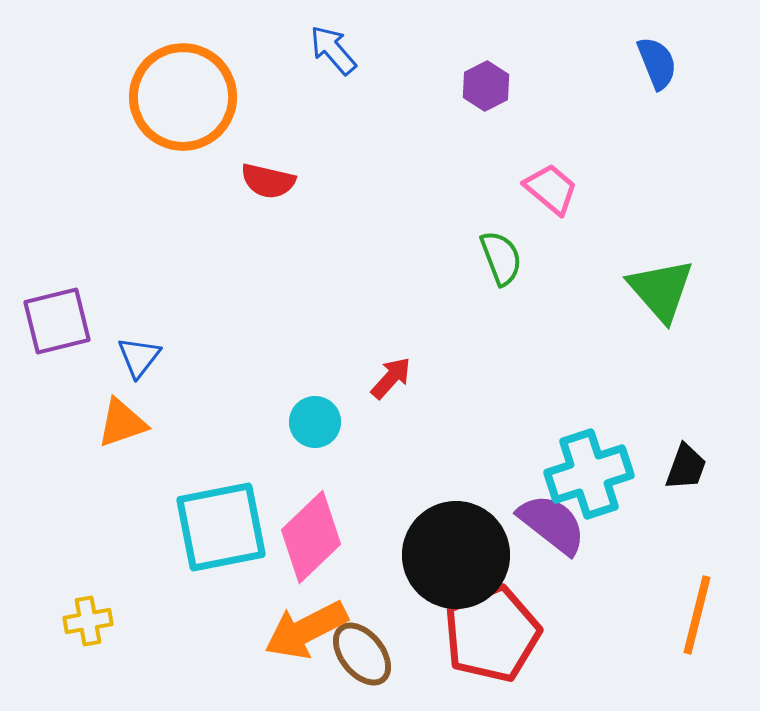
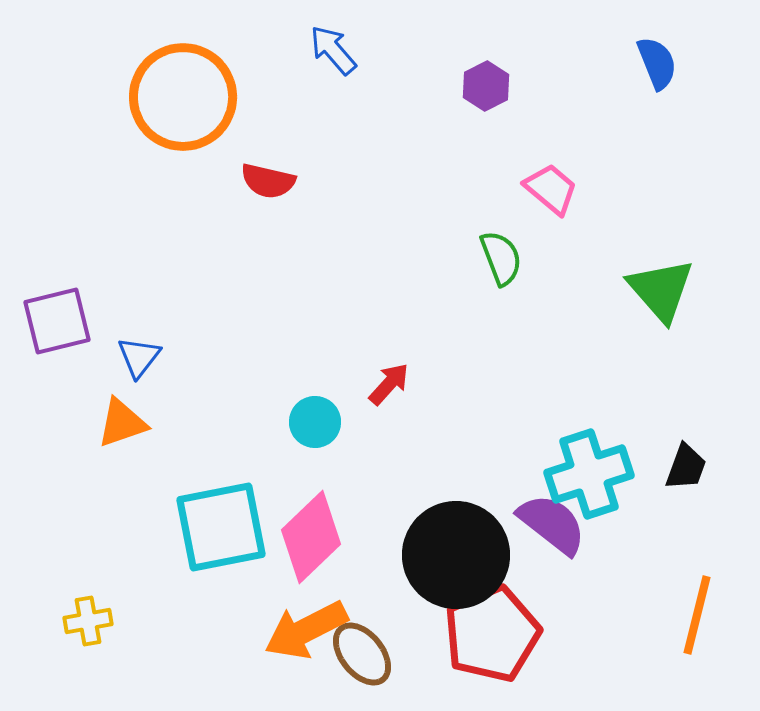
red arrow: moved 2 px left, 6 px down
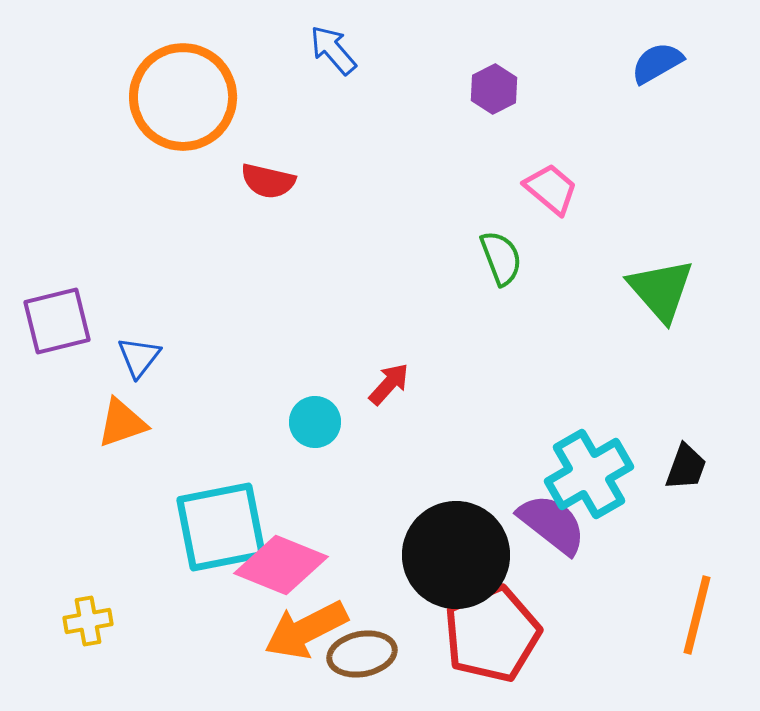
blue semicircle: rotated 98 degrees counterclockwise
purple hexagon: moved 8 px right, 3 px down
cyan cross: rotated 12 degrees counterclockwise
pink diamond: moved 30 px left, 28 px down; rotated 66 degrees clockwise
brown ellipse: rotated 62 degrees counterclockwise
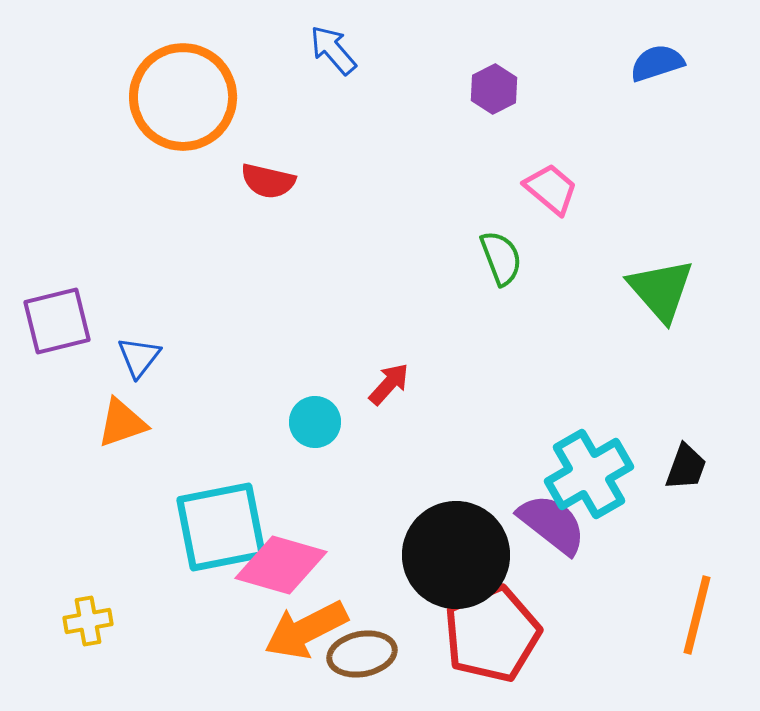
blue semicircle: rotated 12 degrees clockwise
pink diamond: rotated 6 degrees counterclockwise
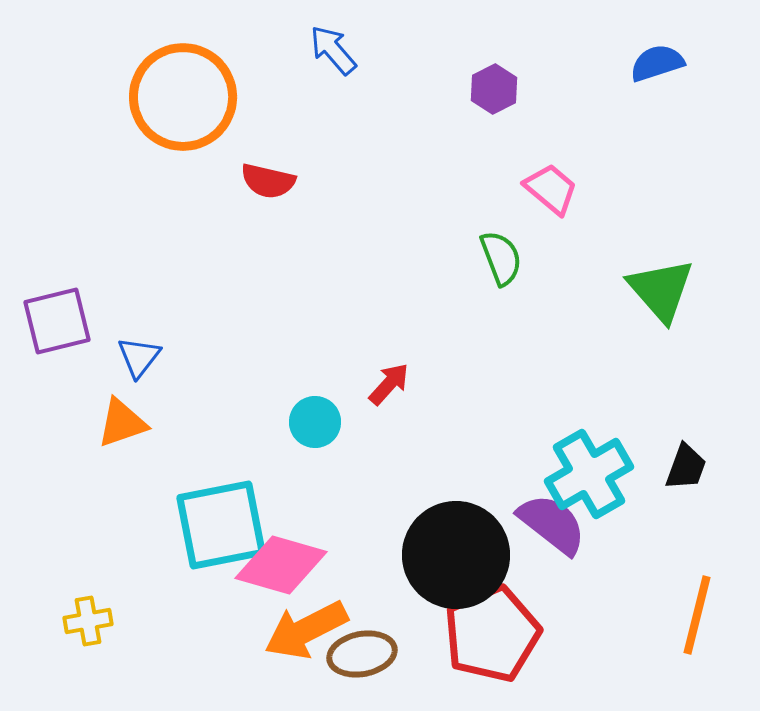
cyan square: moved 2 px up
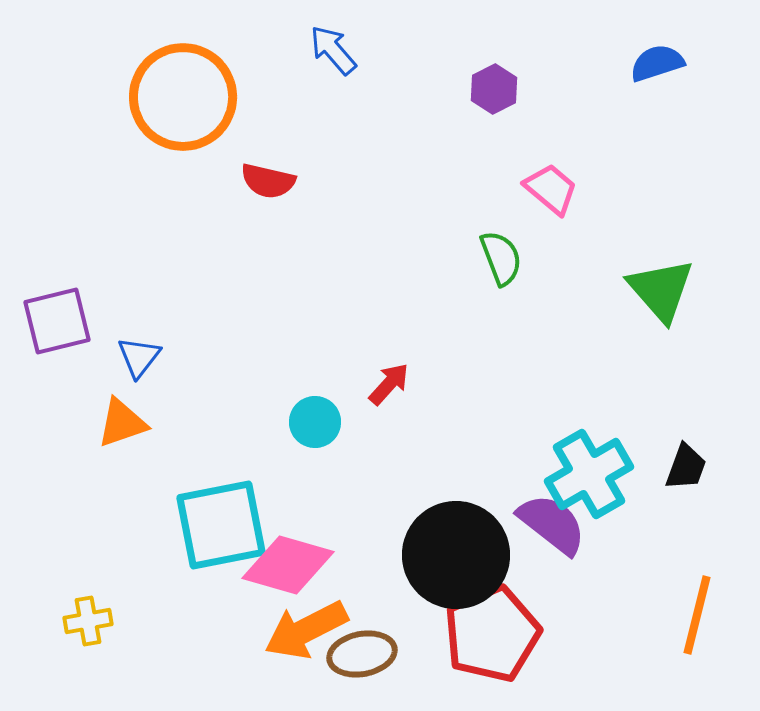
pink diamond: moved 7 px right
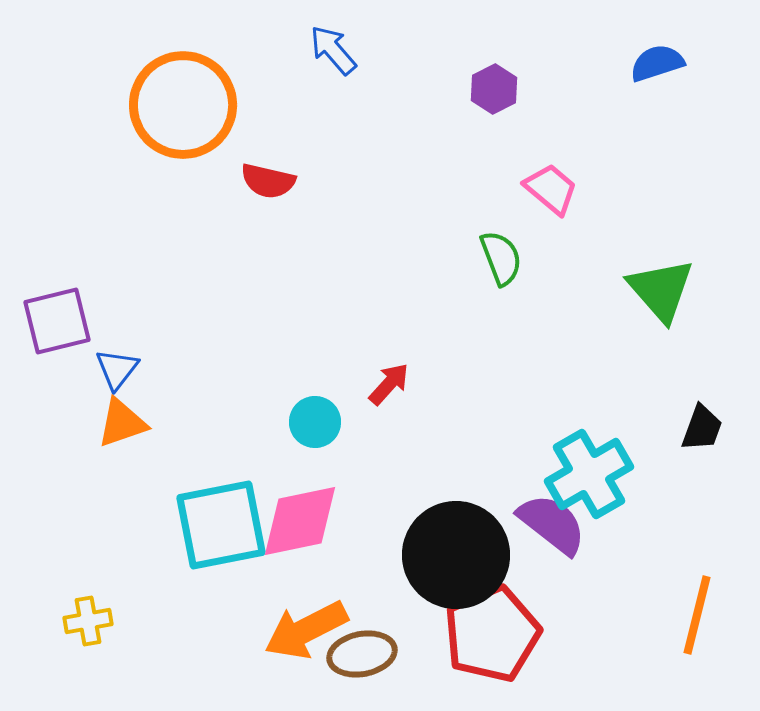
orange circle: moved 8 px down
blue triangle: moved 22 px left, 12 px down
black trapezoid: moved 16 px right, 39 px up
pink diamond: moved 12 px right, 44 px up; rotated 28 degrees counterclockwise
